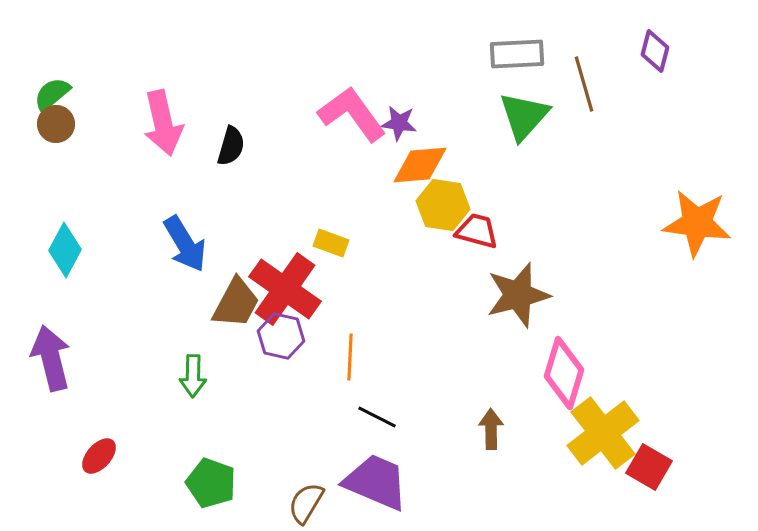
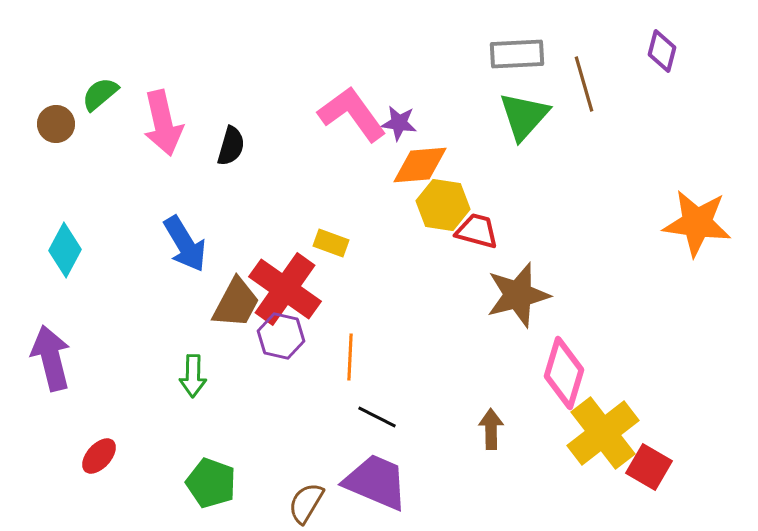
purple diamond: moved 7 px right
green semicircle: moved 48 px right
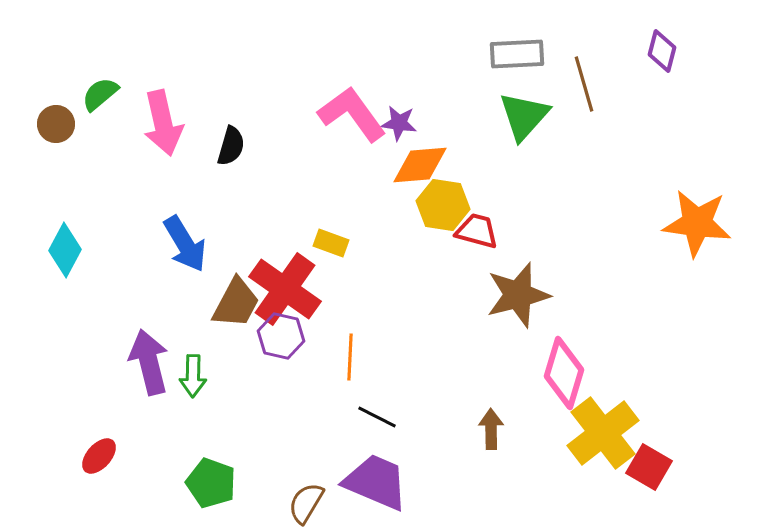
purple arrow: moved 98 px right, 4 px down
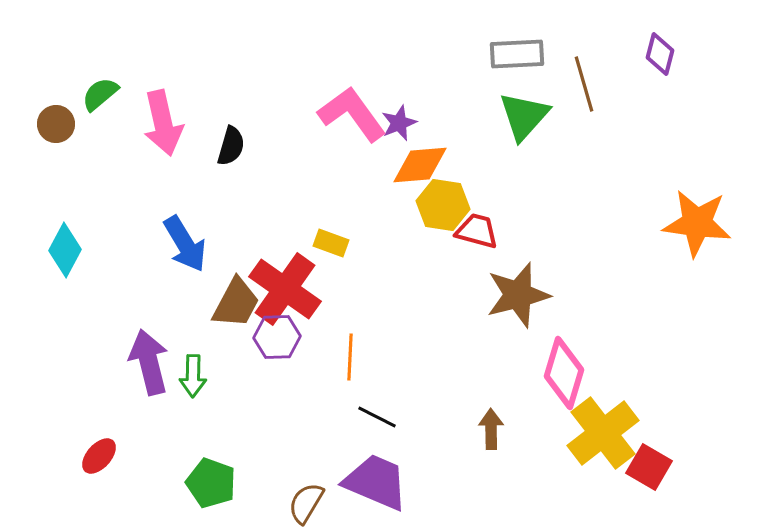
purple diamond: moved 2 px left, 3 px down
purple star: rotated 30 degrees counterclockwise
purple hexagon: moved 4 px left, 1 px down; rotated 15 degrees counterclockwise
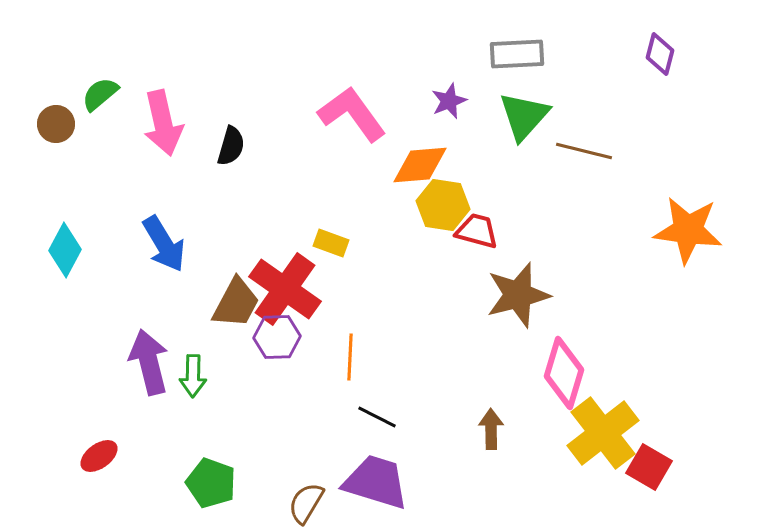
brown line: moved 67 px down; rotated 60 degrees counterclockwise
purple star: moved 50 px right, 22 px up
orange star: moved 9 px left, 7 px down
blue arrow: moved 21 px left
red ellipse: rotated 12 degrees clockwise
purple trapezoid: rotated 6 degrees counterclockwise
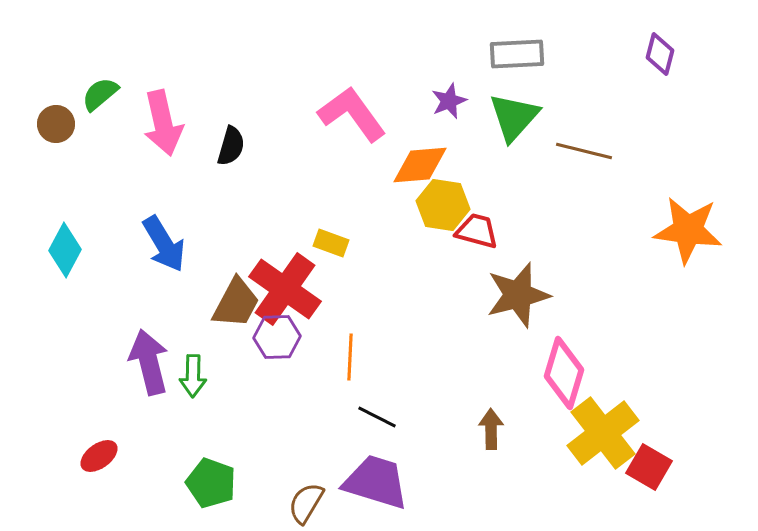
green triangle: moved 10 px left, 1 px down
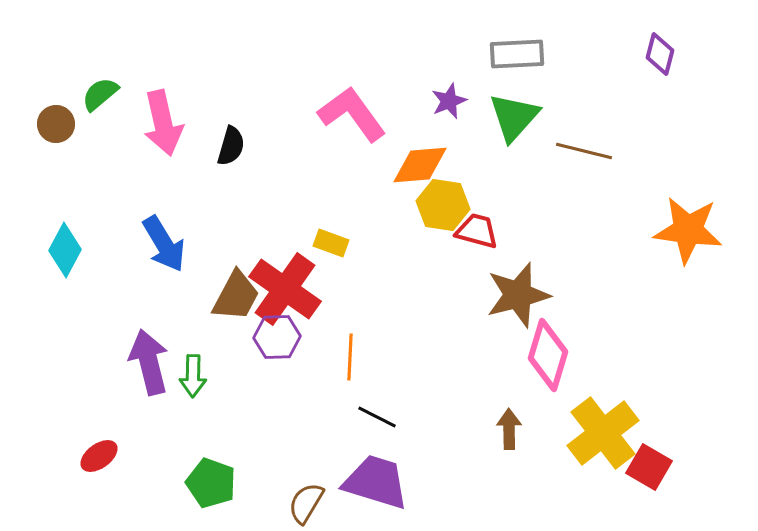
brown trapezoid: moved 7 px up
pink diamond: moved 16 px left, 18 px up
brown arrow: moved 18 px right
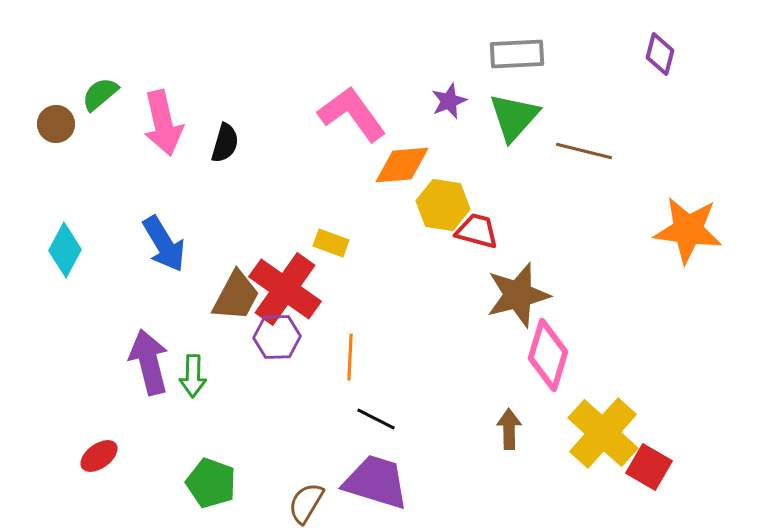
black semicircle: moved 6 px left, 3 px up
orange diamond: moved 18 px left
black line: moved 1 px left, 2 px down
yellow cross: rotated 10 degrees counterclockwise
